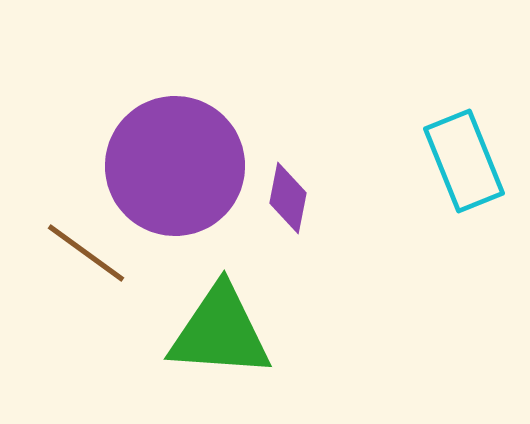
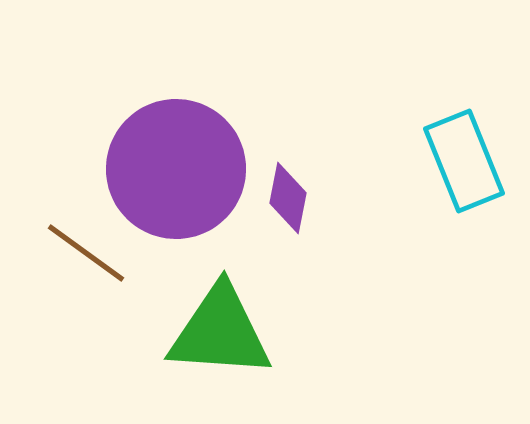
purple circle: moved 1 px right, 3 px down
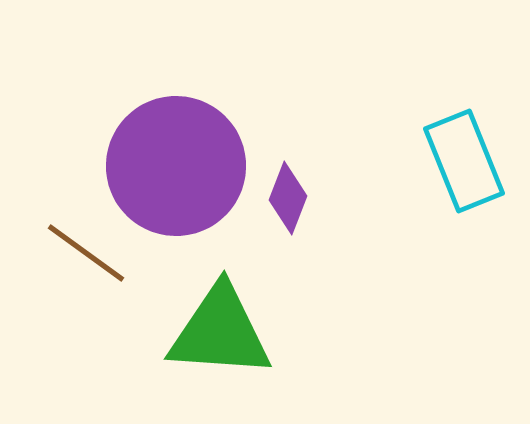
purple circle: moved 3 px up
purple diamond: rotated 10 degrees clockwise
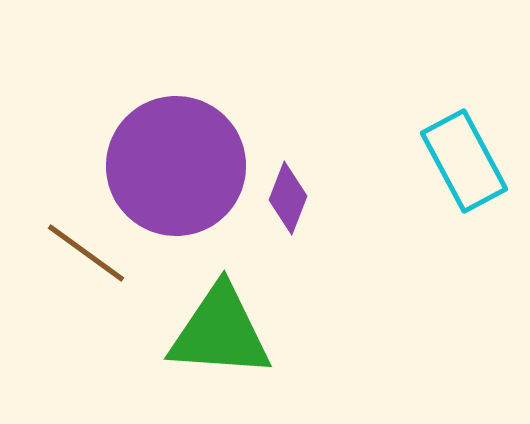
cyan rectangle: rotated 6 degrees counterclockwise
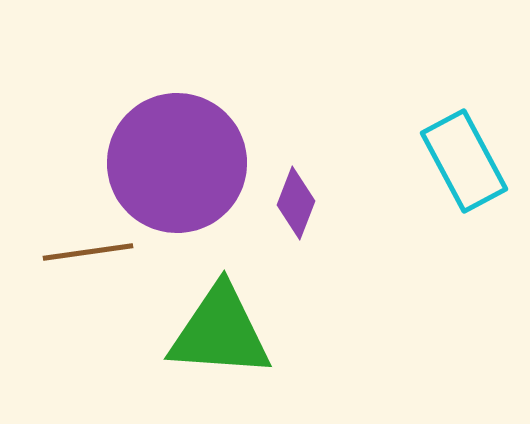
purple circle: moved 1 px right, 3 px up
purple diamond: moved 8 px right, 5 px down
brown line: moved 2 px right, 1 px up; rotated 44 degrees counterclockwise
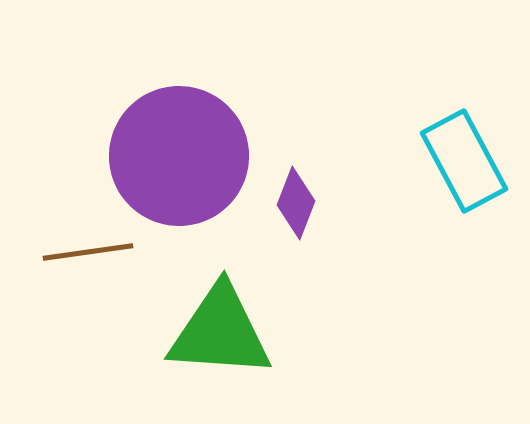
purple circle: moved 2 px right, 7 px up
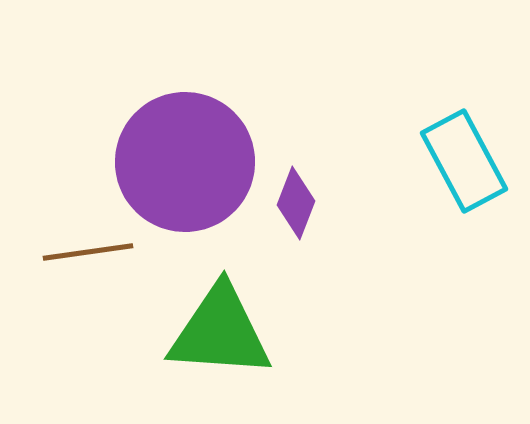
purple circle: moved 6 px right, 6 px down
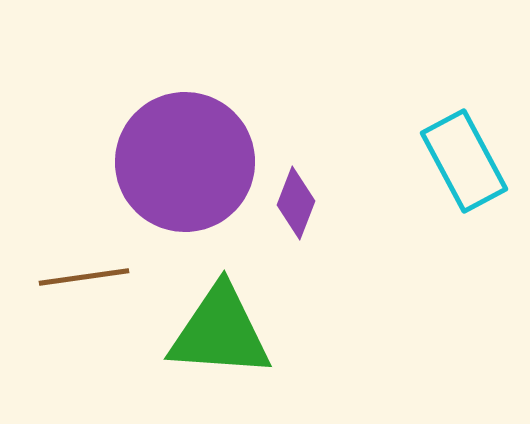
brown line: moved 4 px left, 25 px down
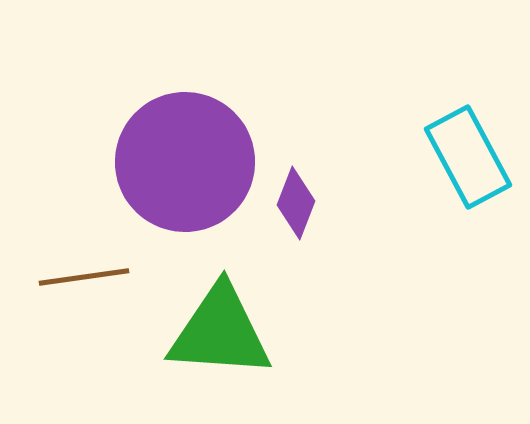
cyan rectangle: moved 4 px right, 4 px up
